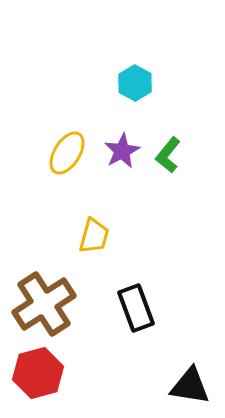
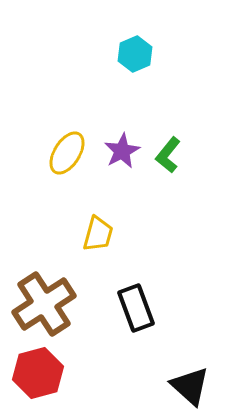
cyan hexagon: moved 29 px up; rotated 8 degrees clockwise
yellow trapezoid: moved 4 px right, 2 px up
black triangle: rotated 33 degrees clockwise
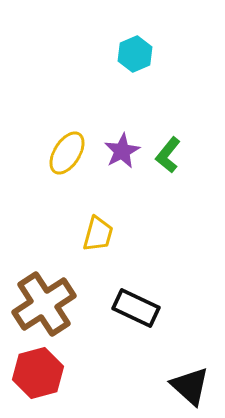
black rectangle: rotated 45 degrees counterclockwise
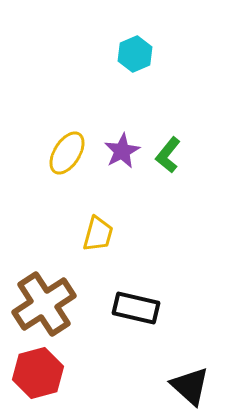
black rectangle: rotated 12 degrees counterclockwise
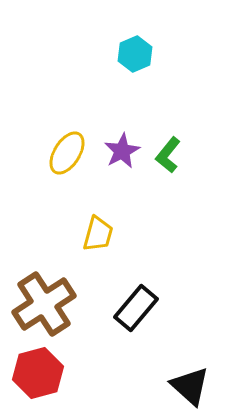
black rectangle: rotated 63 degrees counterclockwise
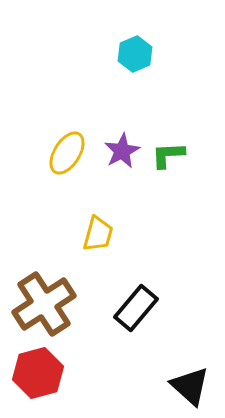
green L-shape: rotated 48 degrees clockwise
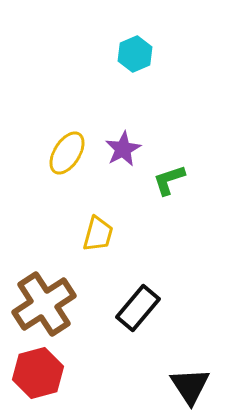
purple star: moved 1 px right, 2 px up
green L-shape: moved 1 px right, 25 px down; rotated 15 degrees counterclockwise
black rectangle: moved 2 px right
black triangle: rotated 15 degrees clockwise
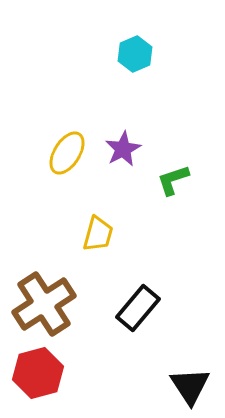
green L-shape: moved 4 px right
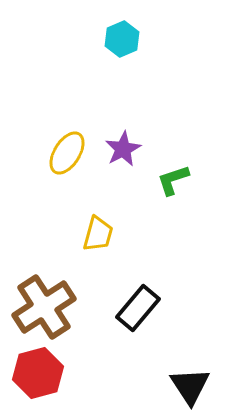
cyan hexagon: moved 13 px left, 15 px up
brown cross: moved 3 px down
